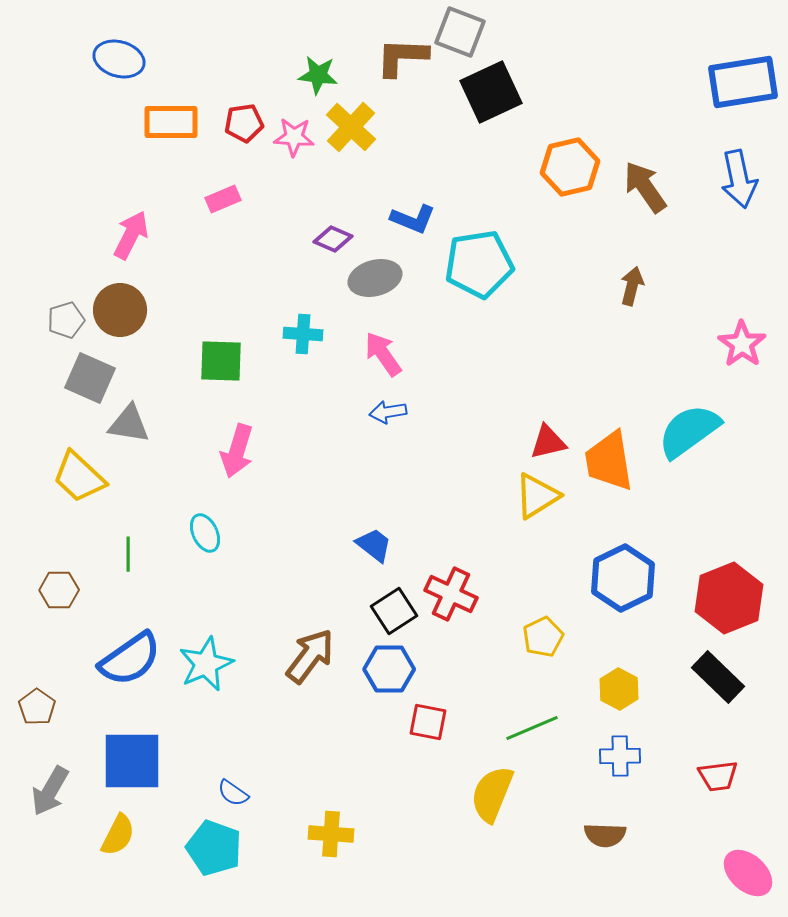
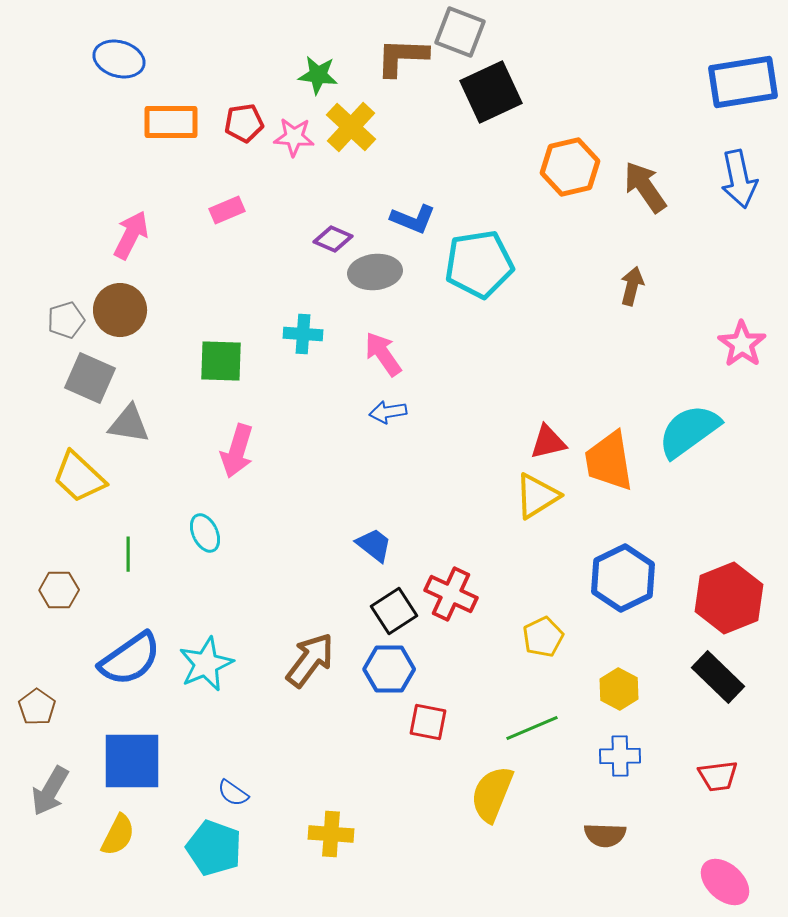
pink rectangle at (223, 199): moved 4 px right, 11 px down
gray ellipse at (375, 278): moved 6 px up; rotated 9 degrees clockwise
brown arrow at (310, 656): moved 4 px down
pink ellipse at (748, 873): moved 23 px left, 9 px down
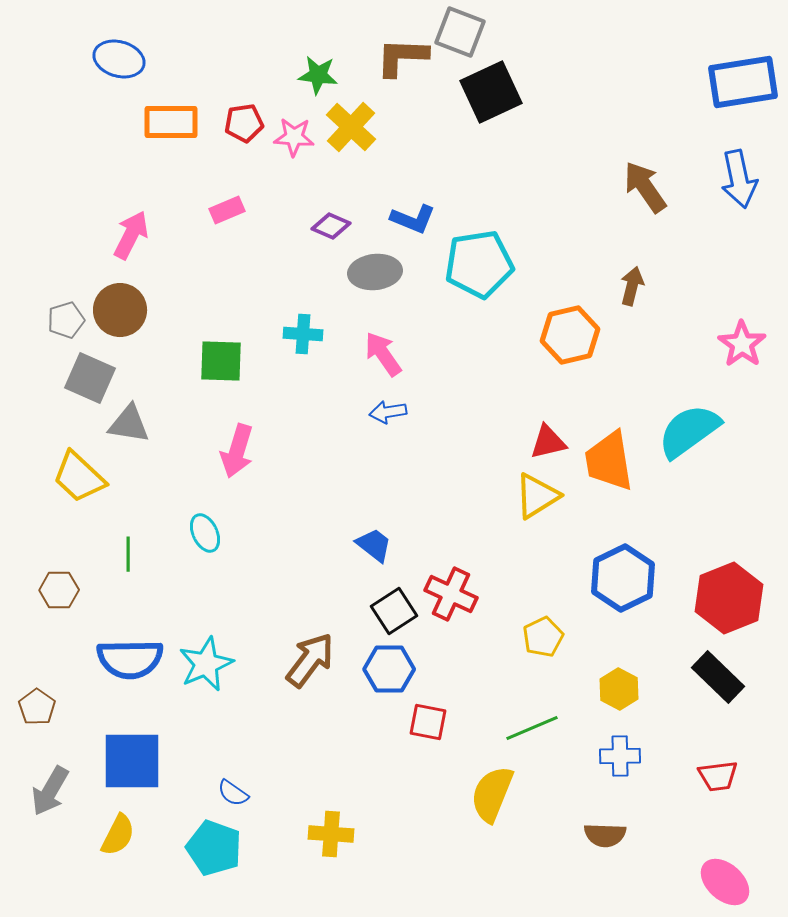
orange hexagon at (570, 167): moved 168 px down
purple diamond at (333, 239): moved 2 px left, 13 px up
blue semicircle at (130, 659): rotated 34 degrees clockwise
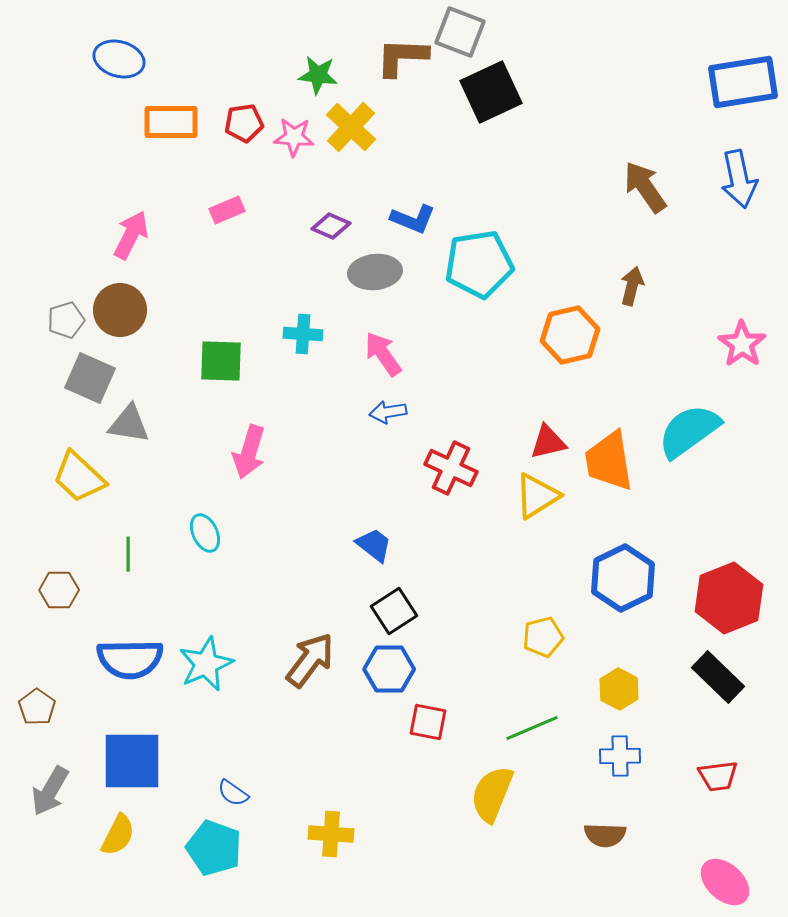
pink arrow at (237, 451): moved 12 px right, 1 px down
red cross at (451, 594): moved 126 px up
yellow pentagon at (543, 637): rotated 12 degrees clockwise
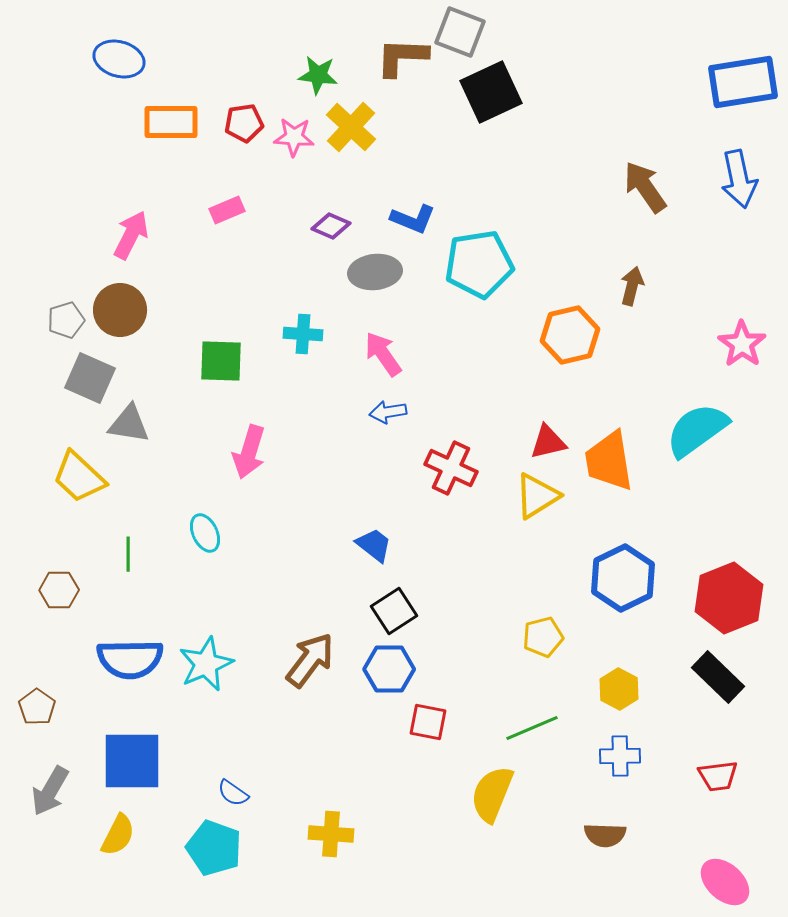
cyan semicircle at (689, 431): moved 8 px right, 1 px up
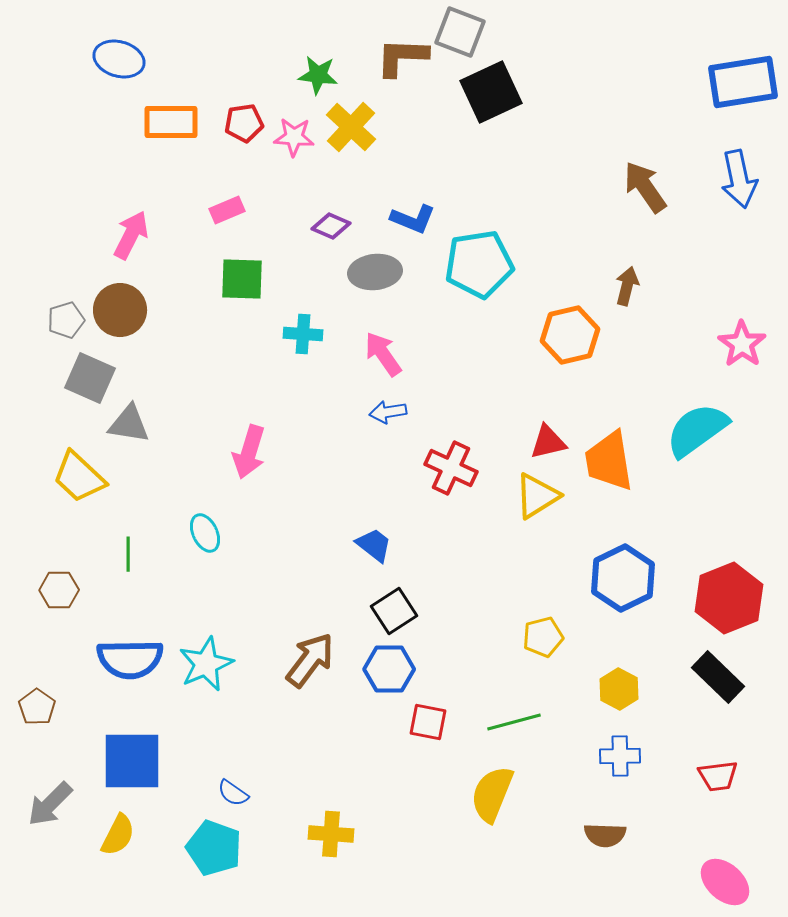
brown arrow at (632, 286): moved 5 px left
green square at (221, 361): moved 21 px right, 82 px up
green line at (532, 728): moved 18 px left, 6 px up; rotated 8 degrees clockwise
gray arrow at (50, 791): moved 13 px down; rotated 15 degrees clockwise
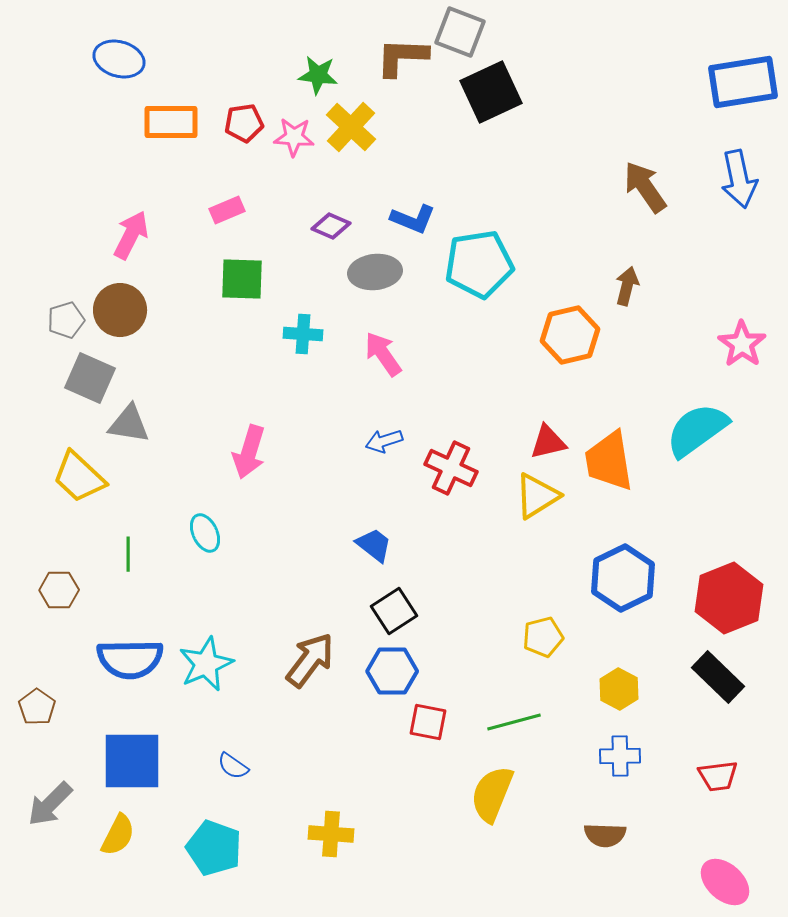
blue arrow at (388, 412): moved 4 px left, 29 px down; rotated 9 degrees counterclockwise
blue hexagon at (389, 669): moved 3 px right, 2 px down
blue semicircle at (233, 793): moved 27 px up
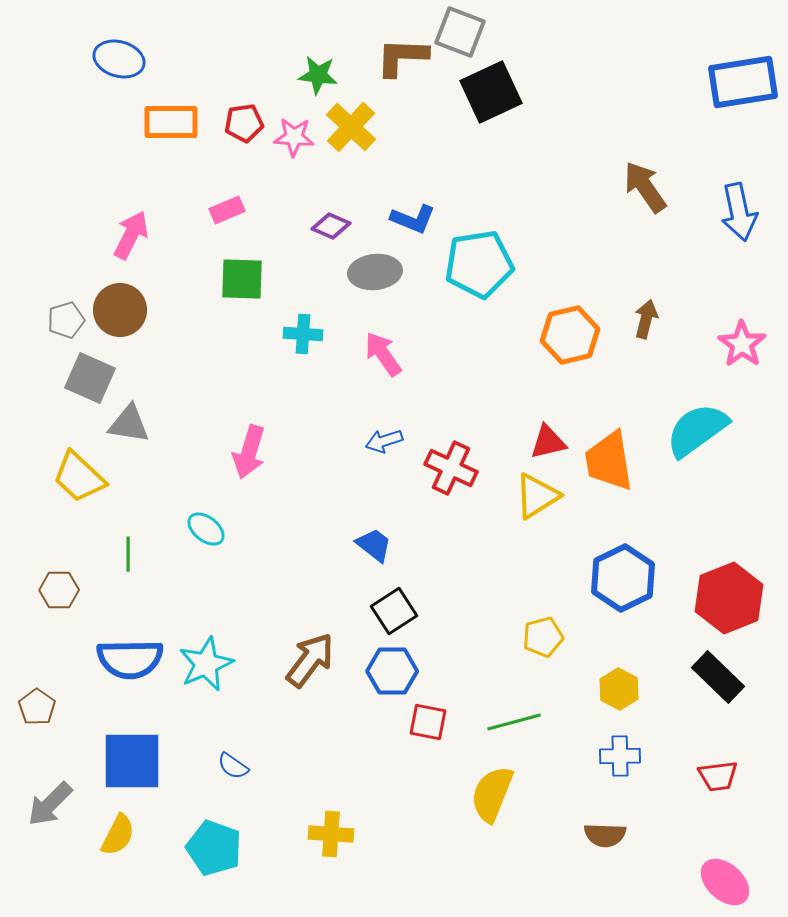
blue arrow at (739, 179): moved 33 px down
brown arrow at (627, 286): moved 19 px right, 33 px down
cyan ellipse at (205, 533): moved 1 px right, 4 px up; rotated 27 degrees counterclockwise
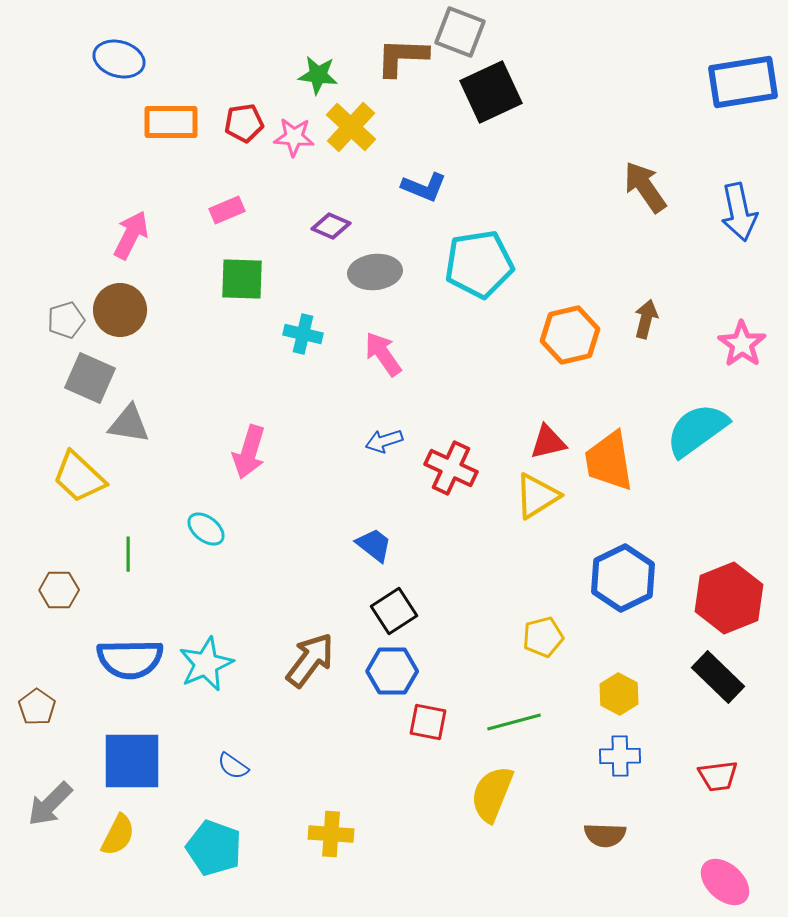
blue L-shape at (413, 219): moved 11 px right, 32 px up
cyan cross at (303, 334): rotated 9 degrees clockwise
yellow hexagon at (619, 689): moved 5 px down
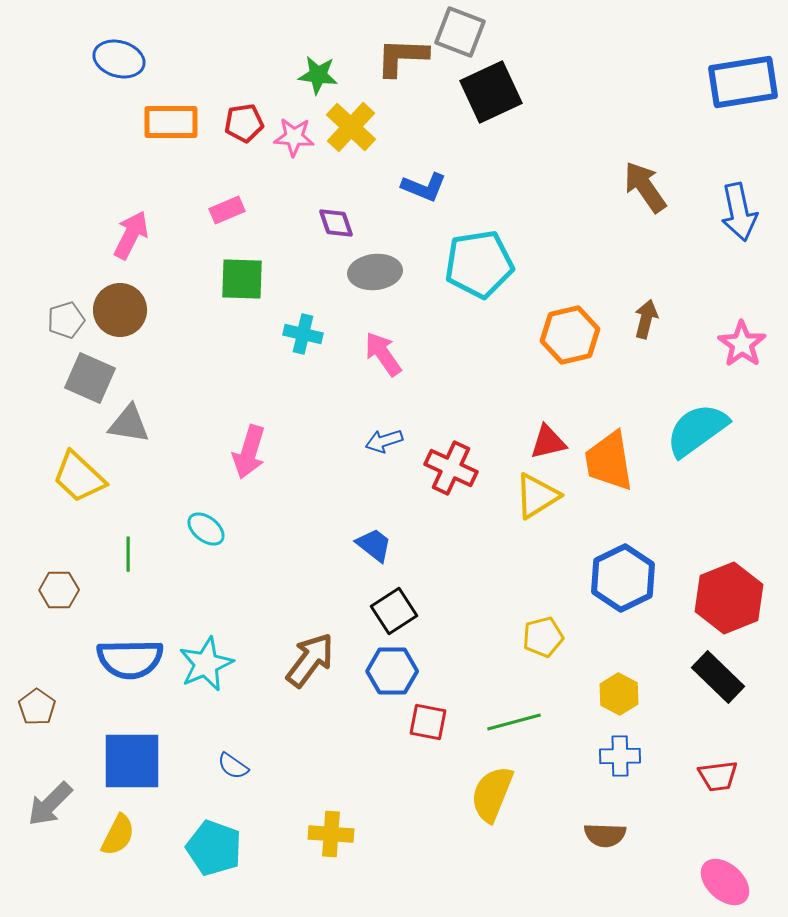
purple diamond at (331, 226): moved 5 px right, 3 px up; rotated 48 degrees clockwise
